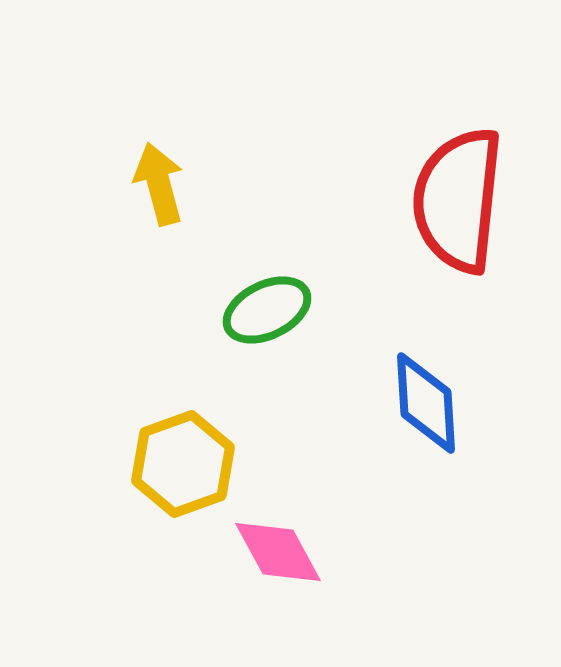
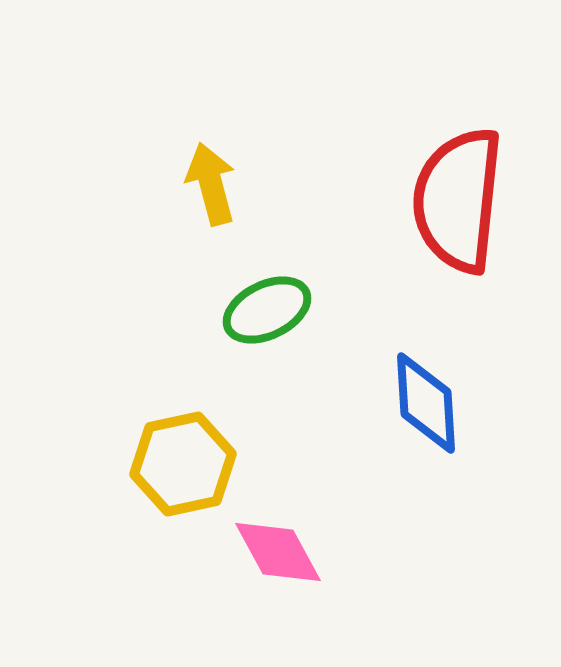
yellow arrow: moved 52 px right
yellow hexagon: rotated 8 degrees clockwise
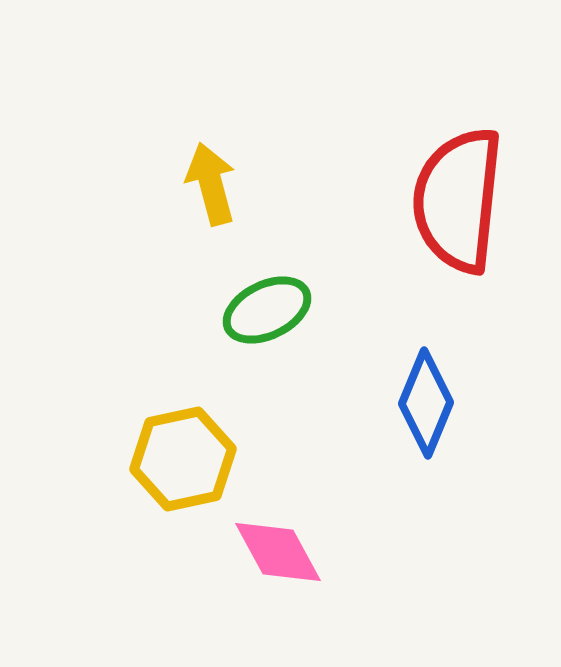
blue diamond: rotated 26 degrees clockwise
yellow hexagon: moved 5 px up
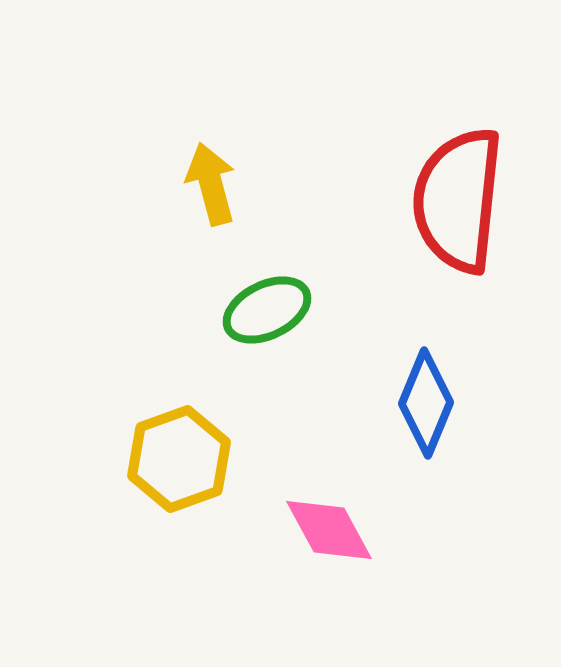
yellow hexagon: moved 4 px left; rotated 8 degrees counterclockwise
pink diamond: moved 51 px right, 22 px up
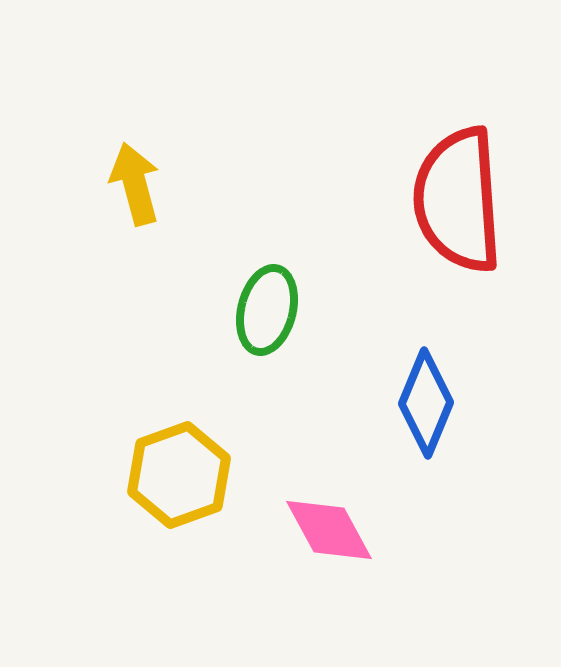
yellow arrow: moved 76 px left
red semicircle: rotated 10 degrees counterclockwise
green ellipse: rotated 50 degrees counterclockwise
yellow hexagon: moved 16 px down
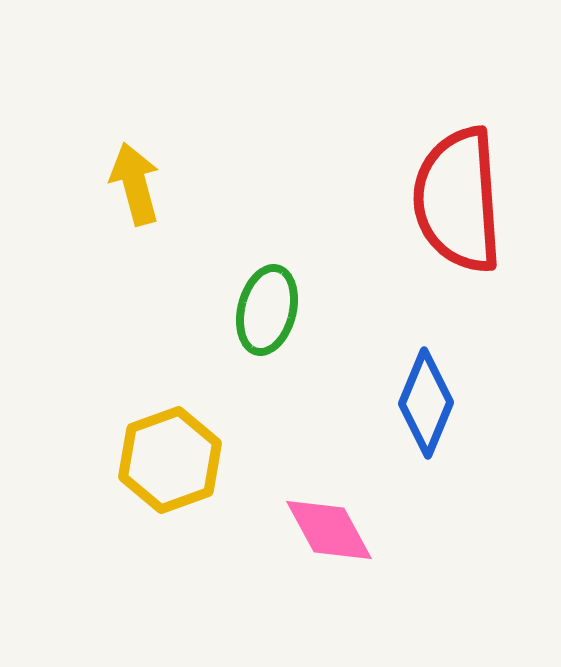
yellow hexagon: moved 9 px left, 15 px up
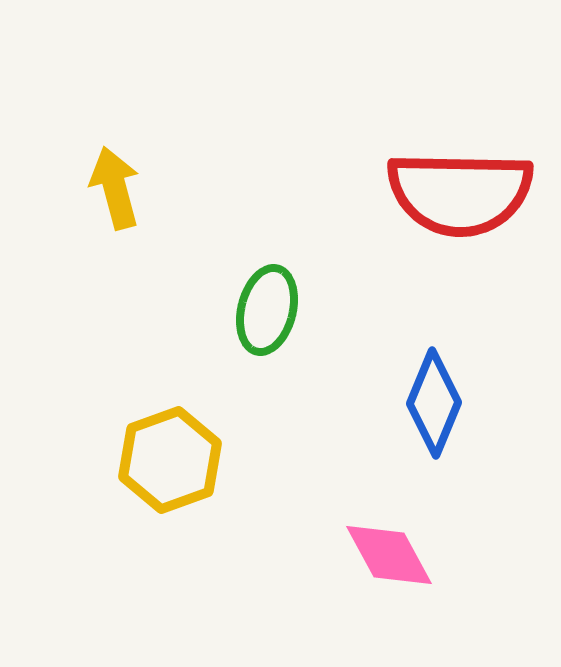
yellow arrow: moved 20 px left, 4 px down
red semicircle: moved 2 px right, 7 px up; rotated 85 degrees counterclockwise
blue diamond: moved 8 px right
pink diamond: moved 60 px right, 25 px down
